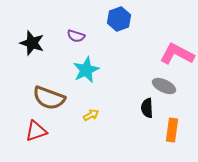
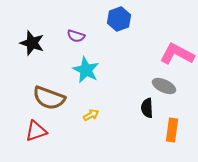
cyan star: rotated 20 degrees counterclockwise
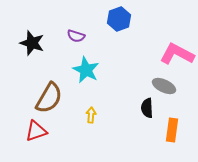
brown semicircle: rotated 80 degrees counterclockwise
yellow arrow: rotated 56 degrees counterclockwise
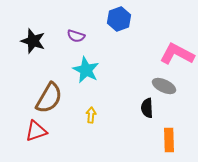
black star: moved 1 px right, 2 px up
orange rectangle: moved 3 px left, 10 px down; rotated 10 degrees counterclockwise
